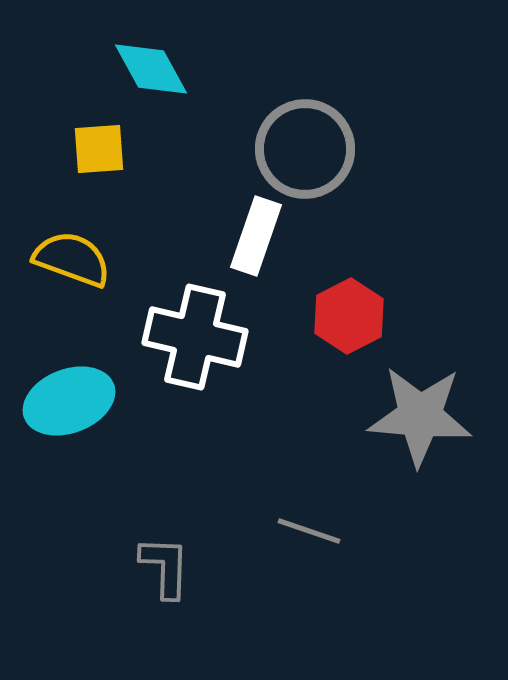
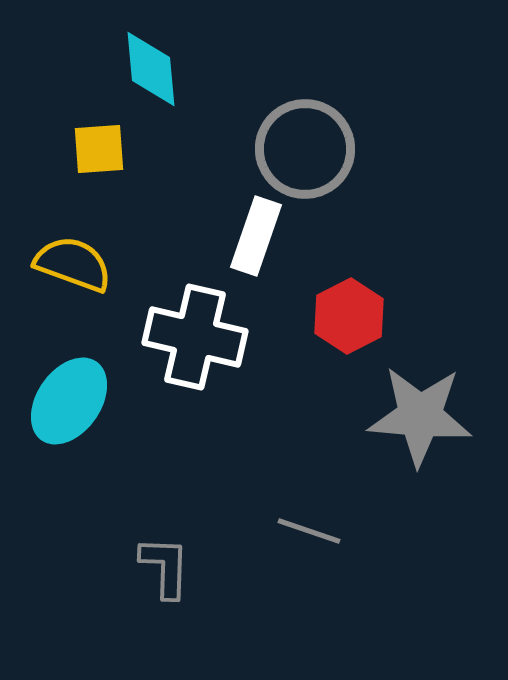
cyan diamond: rotated 24 degrees clockwise
yellow semicircle: moved 1 px right, 5 px down
cyan ellipse: rotated 34 degrees counterclockwise
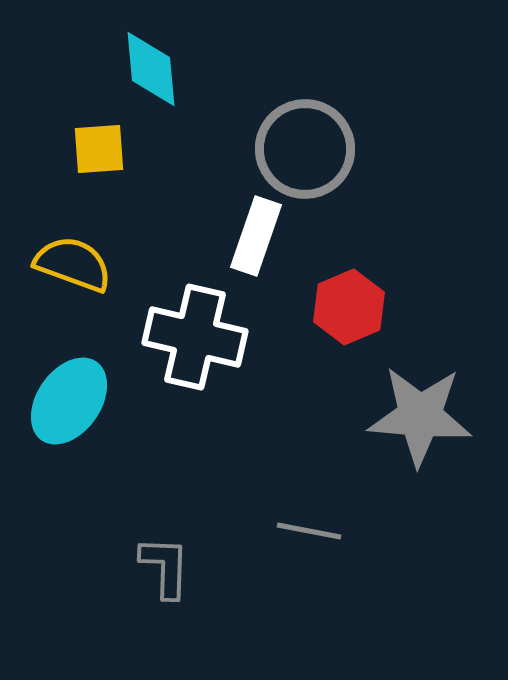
red hexagon: moved 9 px up; rotated 4 degrees clockwise
gray line: rotated 8 degrees counterclockwise
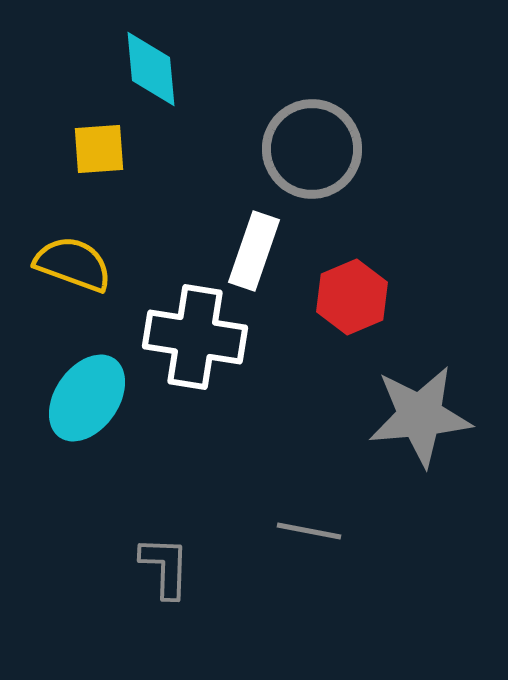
gray circle: moved 7 px right
white rectangle: moved 2 px left, 15 px down
red hexagon: moved 3 px right, 10 px up
white cross: rotated 4 degrees counterclockwise
cyan ellipse: moved 18 px right, 3 px up
gray star: rotated 10 degrees counterclockwise
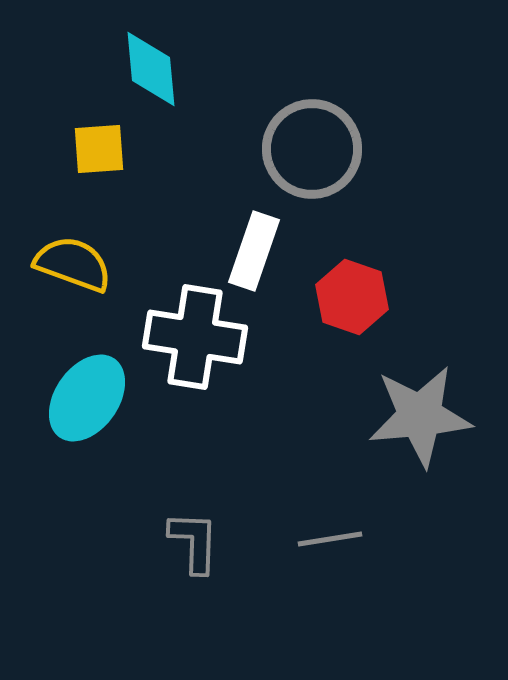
red hexagon: rotated 18 degrees counterclockwise
gray line: moved 21 px right, 8 px down; rotated 20 degrees counterclockwise
gray L-shape: moved 29 px right, 25 px up
